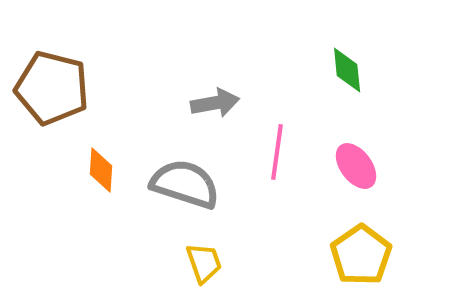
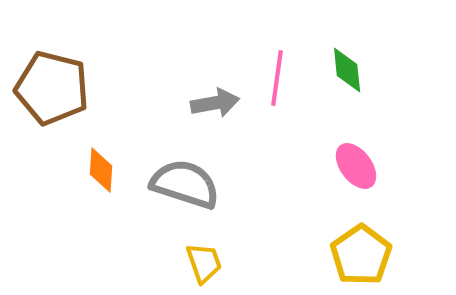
pink line: moved 74 px up
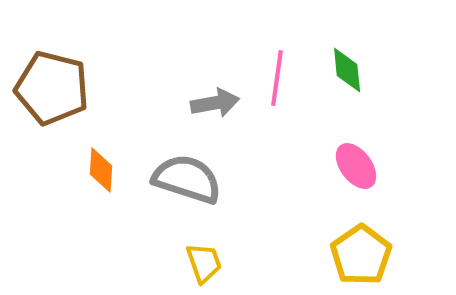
gray semicircle: moved 2 px right, 5 px up
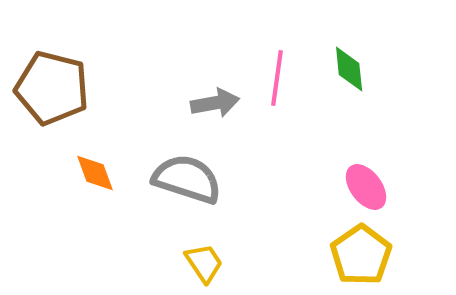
green diamond: moved 2 px right, 1 px up
pink ellipse: moved 10 px right, 21 px down
orange diamond: moved 6 px left, 3 px down; rotated 24 degrees counterclockwise
yellow trapezoid: rotated 15 degrees counterclockwise
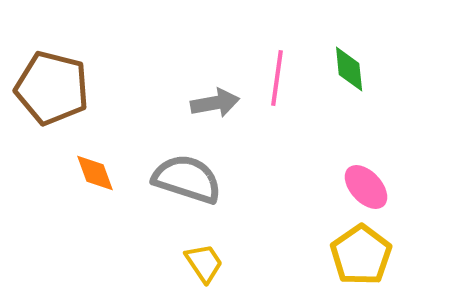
pink ellipse: rotated 6 degrees counterclockwise
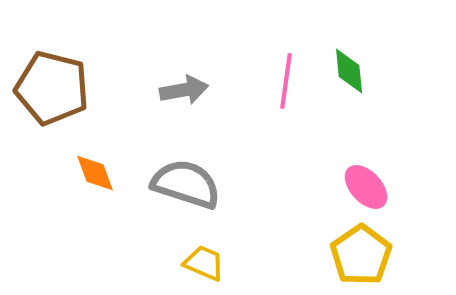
green diamond: moved 2 px down
pink line: moved 9 px right, 3 px down
gray arrow: moved 31 px left, 13 px up
gray semicircle: moved 1 px left, 5 px down
yellow trapezoid: rotated 33 degrees counterclockwise
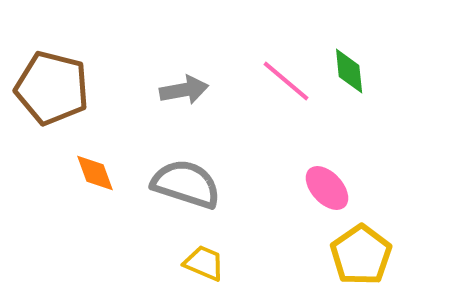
pink line: rotated 58 degrees counterclockwise
pink ellipse: moved 39 px left, 1 px down
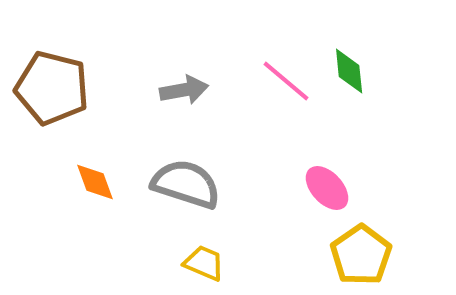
orange diamond: moved 9 px down
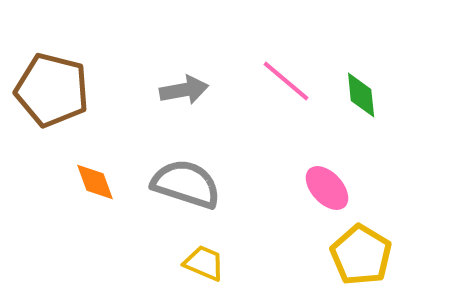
green diamond: moved 12 px right, 24 px down
brown pentagon: moved 2 px down
yellow pentagon: rotated 6 degrees counterclockwise
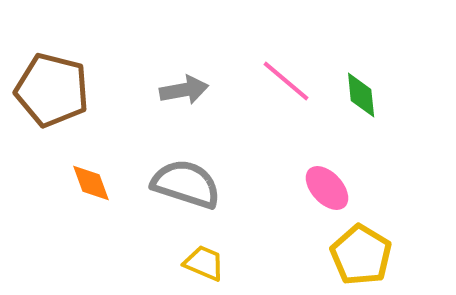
orange diamond: moved 4 px left, 1 px down
